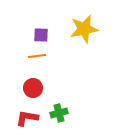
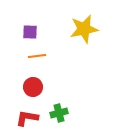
purple square: moved 11 px left, 3 px up
red circle: moved 1 px up
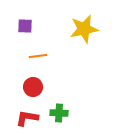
purple square: moved 5 px left, 6 px up
orange line: moved 1 px right
green cross: rotated 18 degrees clockwise
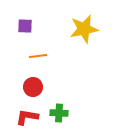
red L-shape: moved 1 px up
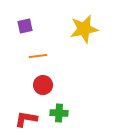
purple square: rotated 14 degrees counterclockwise
red circle: moved 10 px right, 2 px up
red L-shape: moved 1 px left, 2 px down
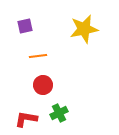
green cross: rotated 30 degrees counterclockwise
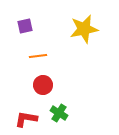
green cross: rotated 30 degrees counterclockwise
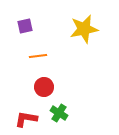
red circle: moved 1 px right, 2 px down
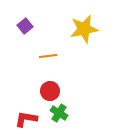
purple square: rotated 28 degrees counterclockwise
orange line: moved 10 px right
red circle: moved 6 px right, 4 px down
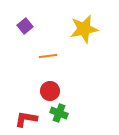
green cross: rotated 12 degrees counterclockwise
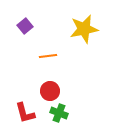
red L-shape: moved 1 px left, 6 px up; rotated 115 degrees counterclockwise
